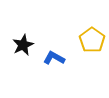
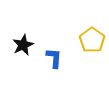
blue L-shape: rotated 65 degrees clockwise
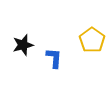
black star: rotated 10 degrees clockwise
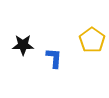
black star: rotated 15 degrees clockwise
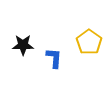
yellow pentagon: moved 3 px left, 2 px down
